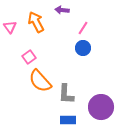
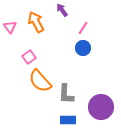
purple arrow: rotated 48 degrees clockwise
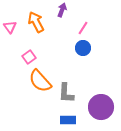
purple arrow: rotated 56 degrees clockwise
gray L-shape: moved 1 px up
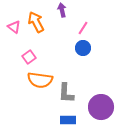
purple arrow: rotated 32 degrees counterclockwise
pink triangle: moved 4 px right; rotated 16 degrees counterclockwise
orange semicircle: moved 1 px up; rotated 40 degrees counterclockwise
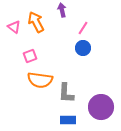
pink square: moved 1 px right, 1 px up; rotated 16 degrees clockwise
